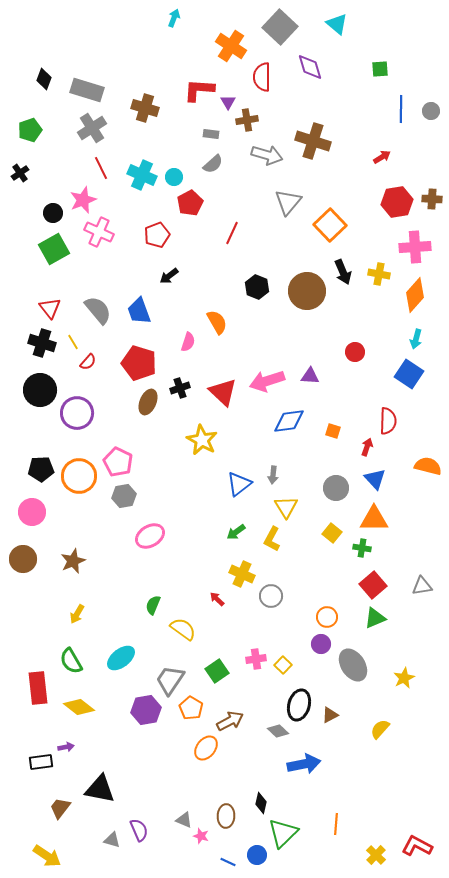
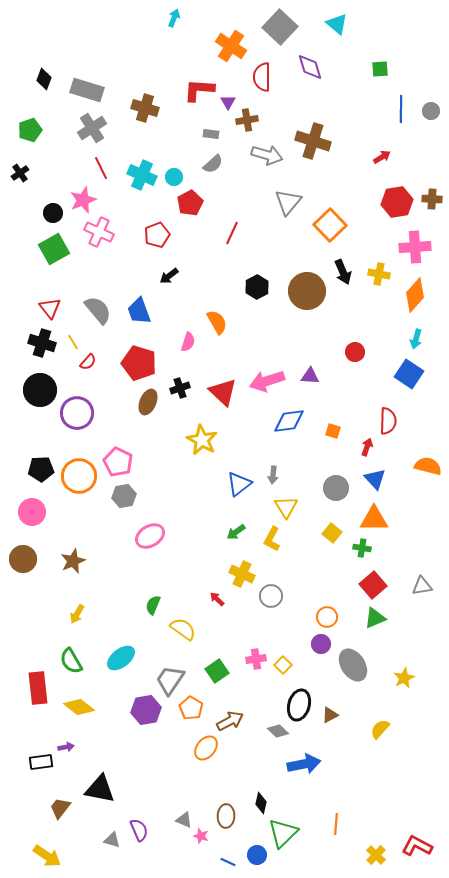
black hexagon at (257, 287): rotated 10 degrees clockwise
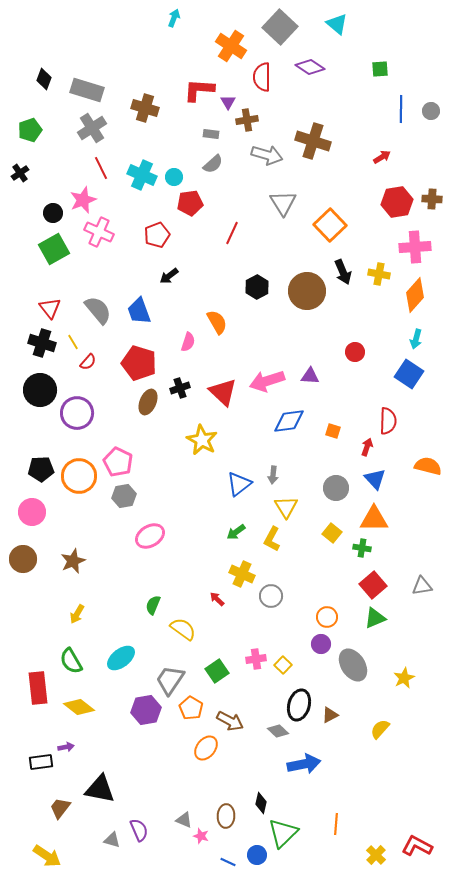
purple diamond at (310, 67): rotated 40 degrees counterclockwise
gray triangle at (288, 202): moved 5 px left, 1 px down; rotated 12 degrees counterclockwise
red pentagon at (190, 203): rotated 20 degrees clockwise
brown arrow at (230, 721): rotated 56 degrees clockwise
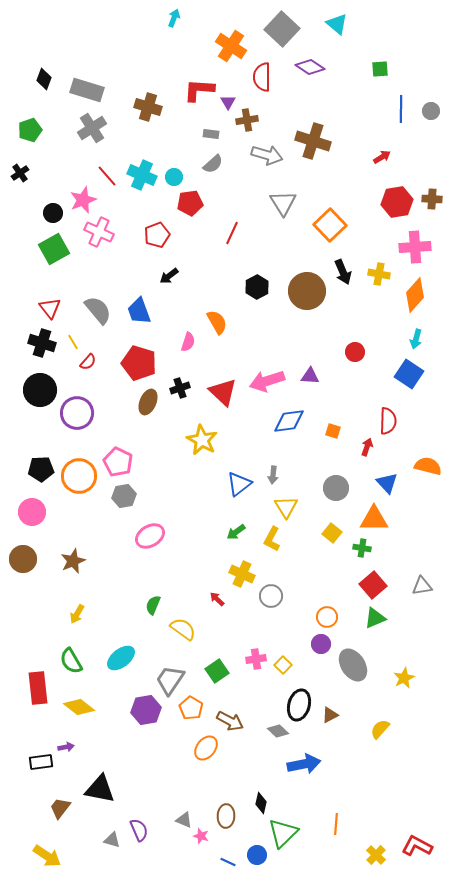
gray square at (280, 27): moved 2 px right, 2 px down
brown cross at (145, 108): moved 3 px right, 1 px up
red line at (101, 168): moved 6 px right, 8 px down; rotated 15 degrees counterclockwise
blue triangle at (375, 479): moved 12 px right, 4 px down
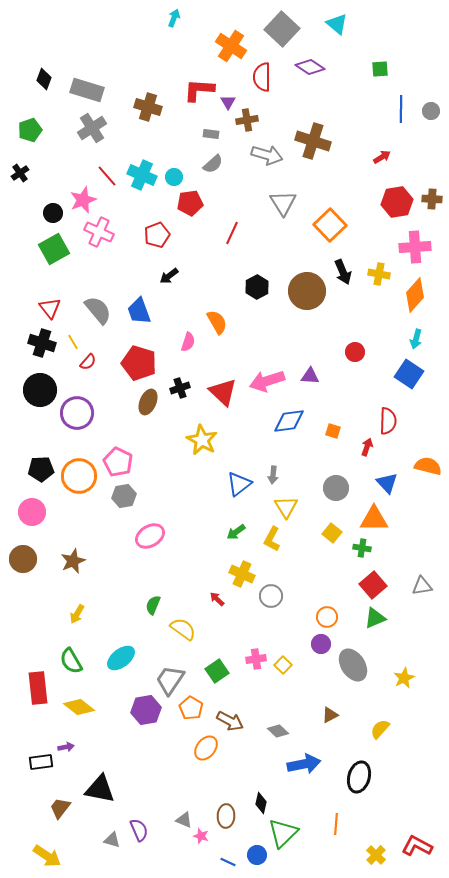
black ellipse at (299, 705): moved 60 px right, 72 px down
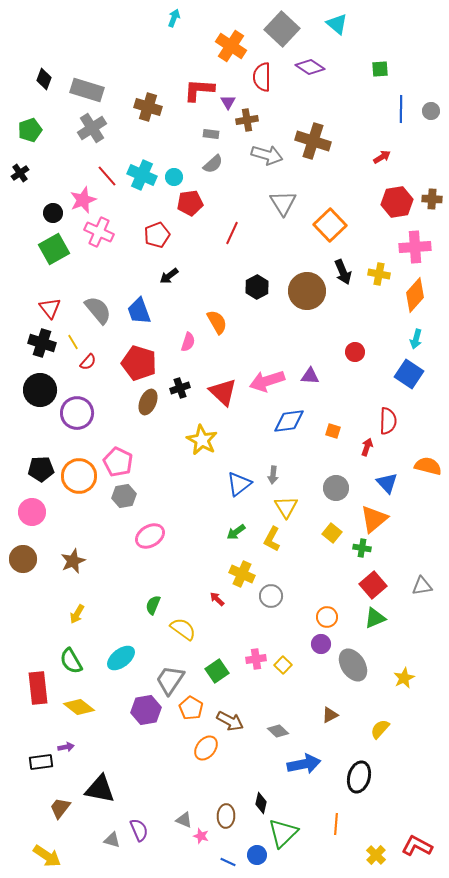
orange triangle at (374, 519): rotated 40 degrees counterclockwise
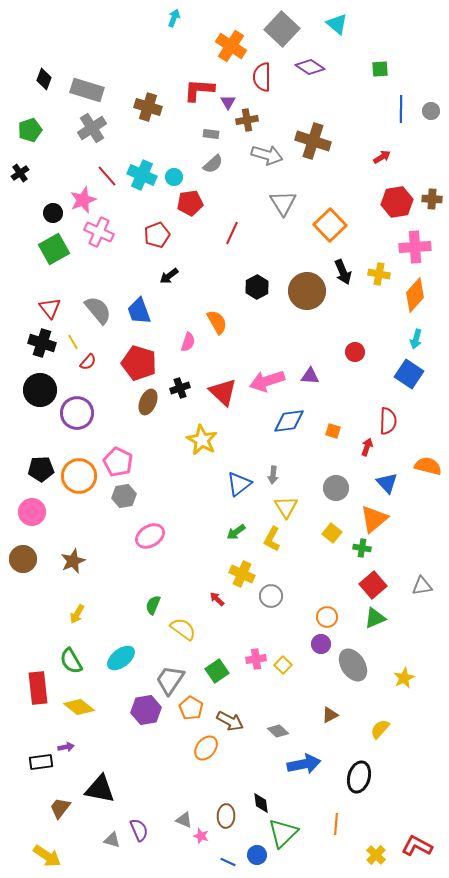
black diamond at (261, 803): rotated 20 degrees counterclockwise
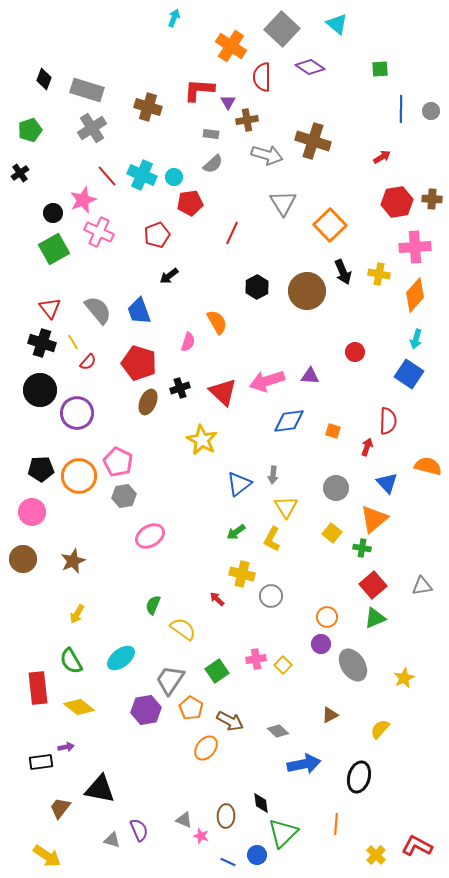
yellow cross at (242, 574): rotated 10 degrees counterclockwise
